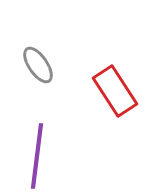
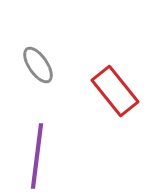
red rectangle: rotated 6 degrees counterclockwise
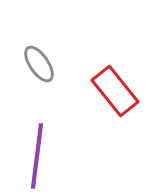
gray ellipse: moved 1 px right, 1 px up
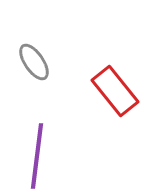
gray ellipse: moved 5 px left, 2 px up
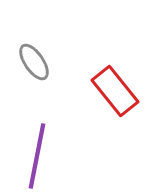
purple line: rotated 4 degrees clockwise
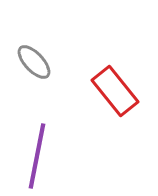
gray ellipse: rotated 9 degrees counterclockwise
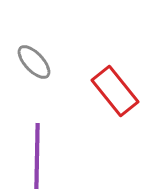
purple line: rotated 10 degrees counterclockwise
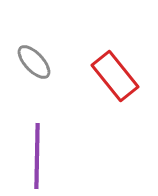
red rectangle: moved 15 px up
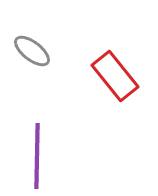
gray ellipse: moved 2 px left, 11 px up; rotated 9 degrees counterclockwise
